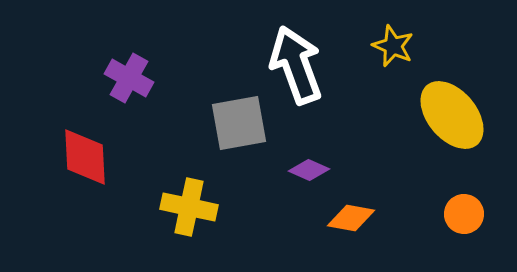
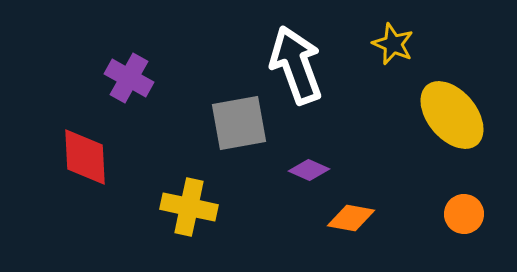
yellow star: moved 2 px up
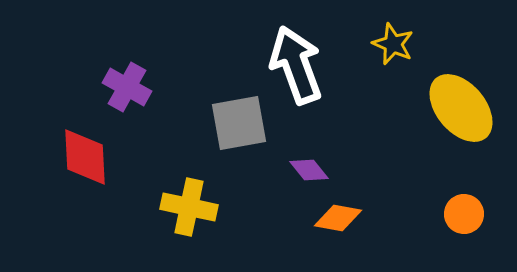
purple cross: moved 2 px left, 9 px down
yellow ellipse: moved 9 px right, 7 px up
purple diamond: rotated 27 degrees clockwise
orange diamond: moved 13 px left
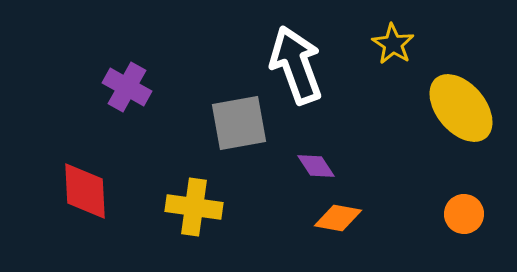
yellow star: rotated 9 degrees clockwise
red diamond: moved 34 px down
purple diamond: moved 7 px right, 4 px up; rotated 6 degrees clockwise
yellow cross: moved 5 px right; rotated 4 degrees counterclockwise
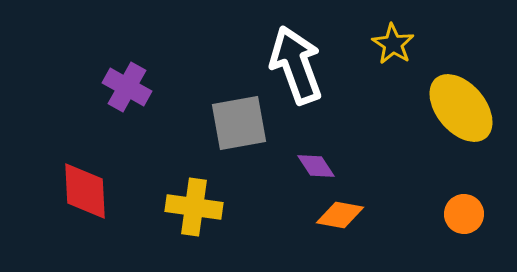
orange diamond: moved 2 px right, 3 px up
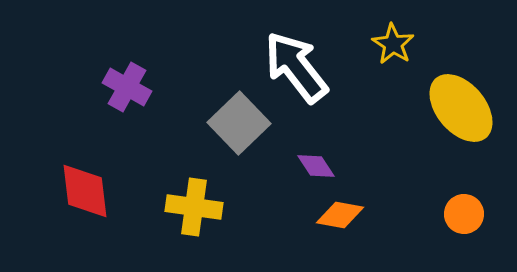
white arrow: moved 2 px down; rotated 18 degrees counterclockwise
gray square: rotated 34 degrees counterclockwise
red diamond: rotated 4 degrees counterclockwise
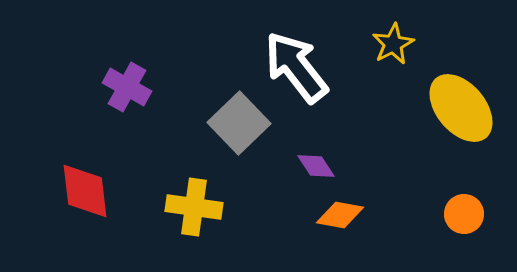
yellow star: rotated 12 degrees clockwise
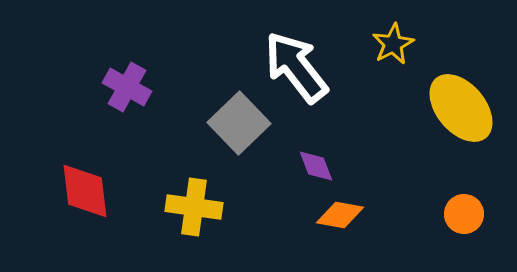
purple diamond: rotated 12 degrees clockwise
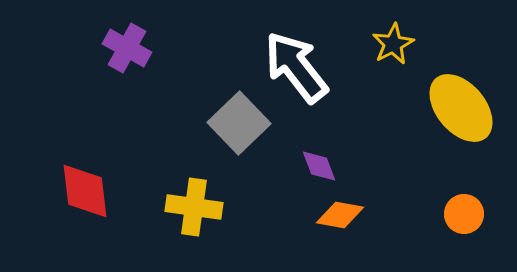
purple cross: moved 39 px up
purple diamond: moved 3 px right
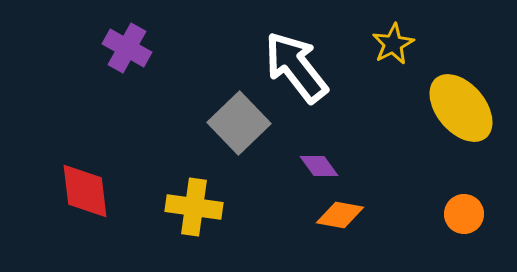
purple diamond: rotated 15 degrees counterclockwise
